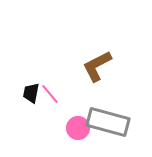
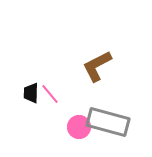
black trapezoid: rotated 10 degrees counterclockwise
pink circle: moved 1 px right, 1 px up
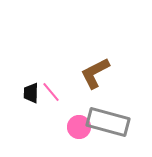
brown L-shape: moved 2 px left, 7 px down
pink line: moved 1 px right, 2 px up
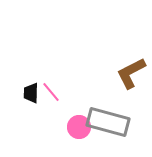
brown L-shape: moved 36 px right
